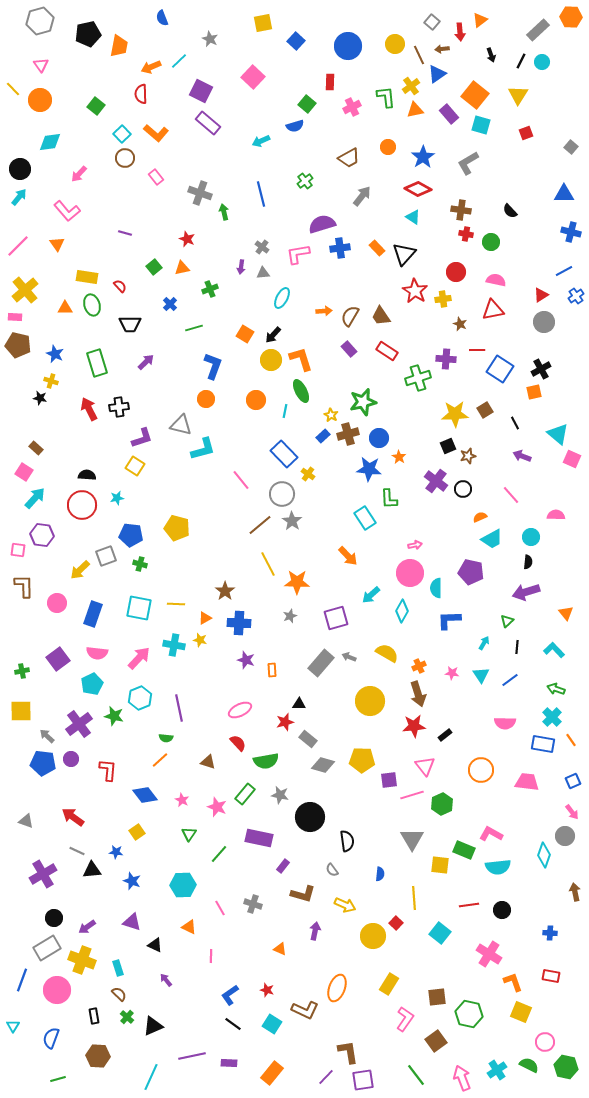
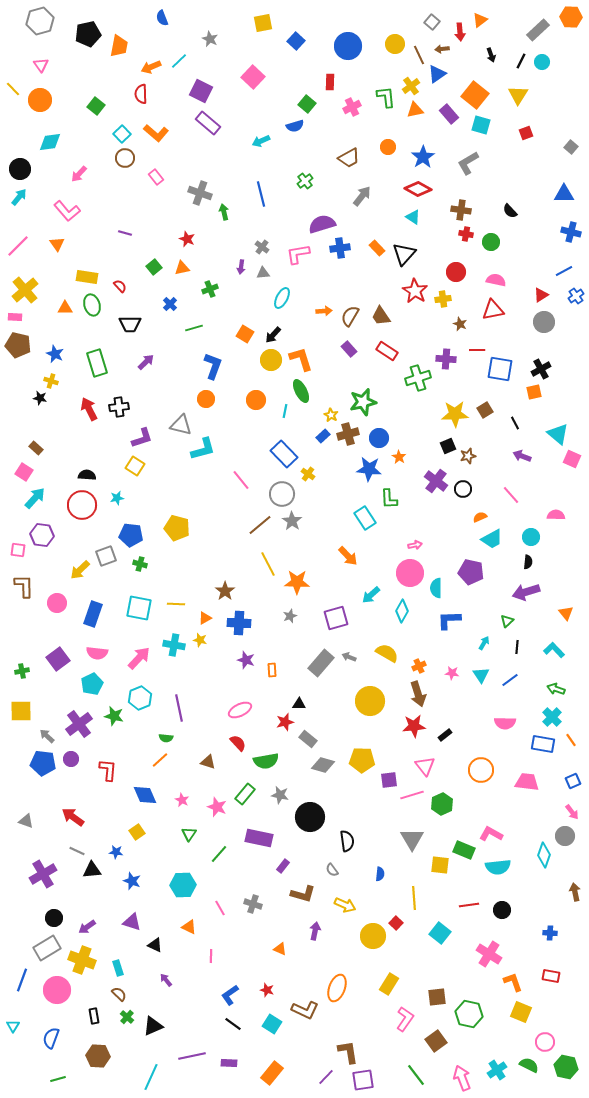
blue square at (500, 369): rotated 24 degrees counterclockwise
blue diamond at (145, 795): rotated 15 degrees clockwise
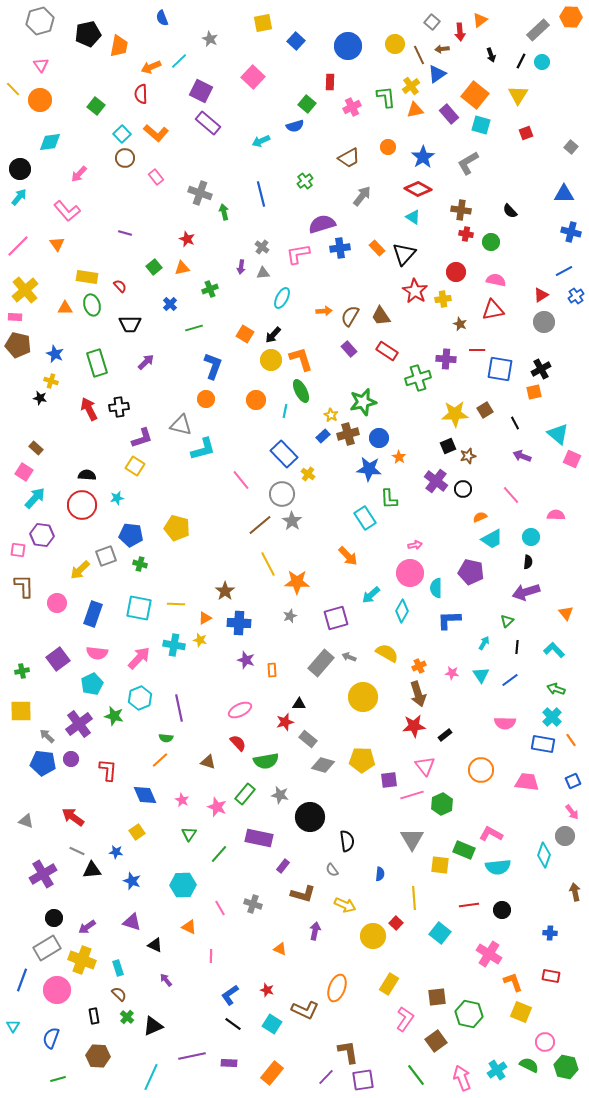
yellow circle at (370, 701): moved 7 px left, 4 px up
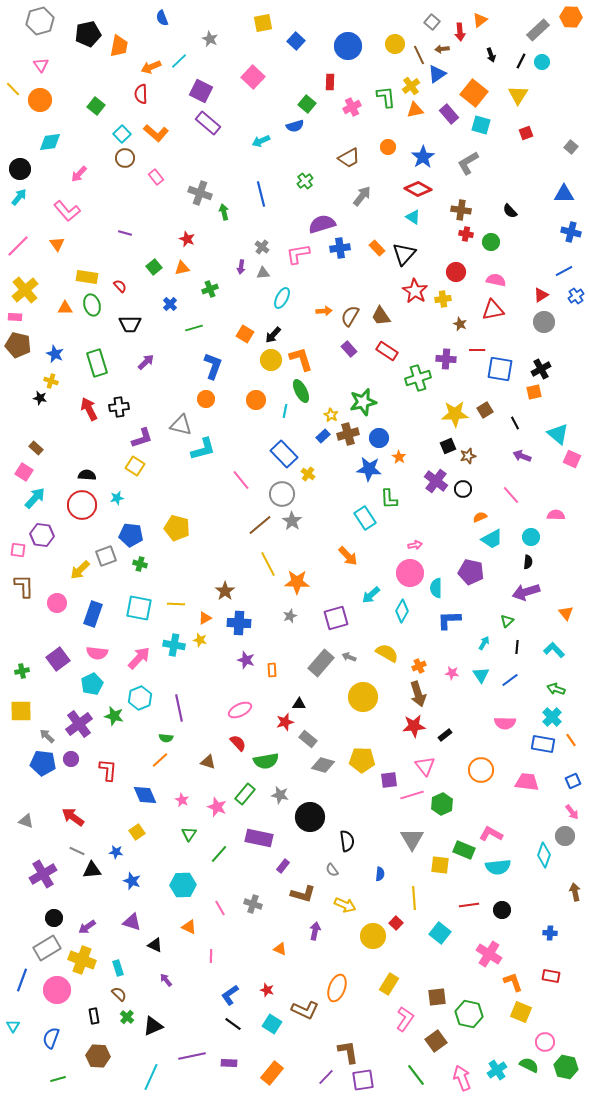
orange square at (475, 95): moved 1 px left, 2 px up
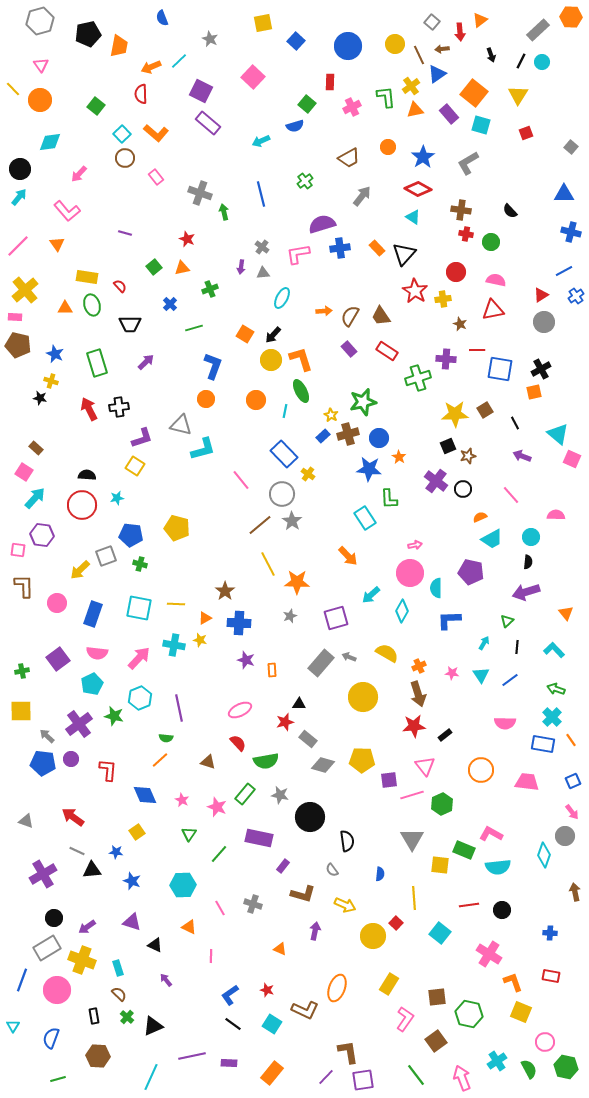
green semicircle at (529, 1065): moved 4 px down; rotated 36 degrees clockwise
cyan cross at (497, 1070): moved 9 px up
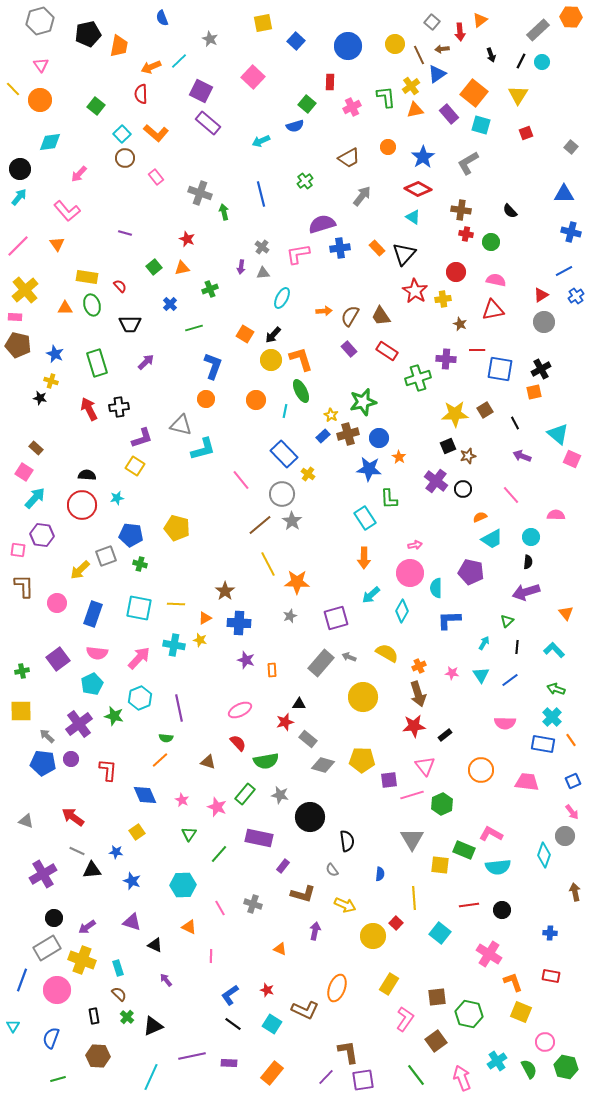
orange arrow at (348, 556): moved 16 px right, 2 px down; rotated 45 degrees clockwise
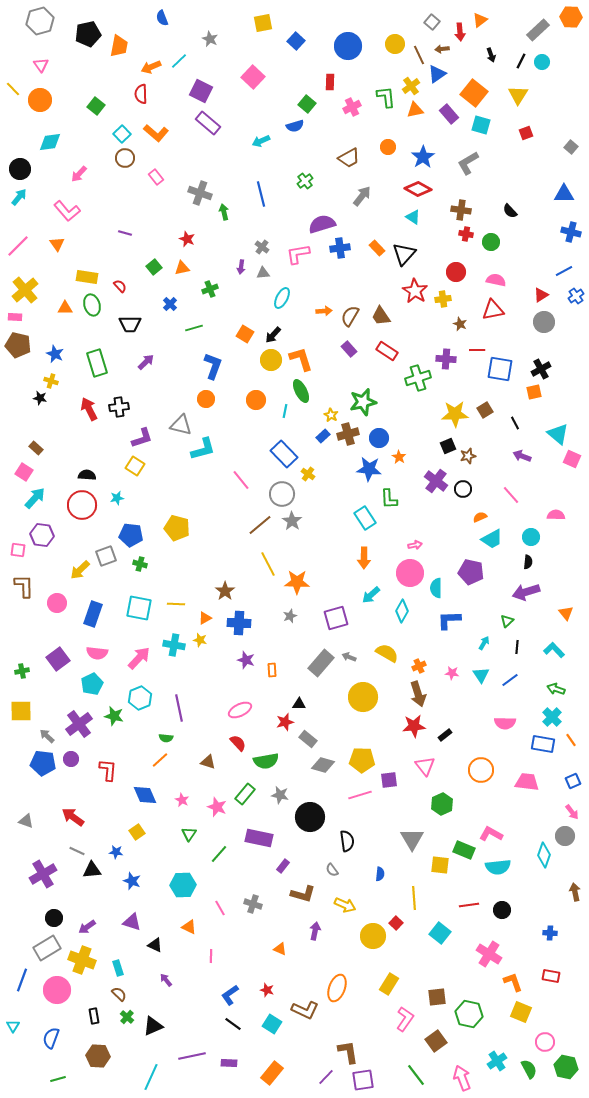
pink line at (412, 795): moved 52 px left
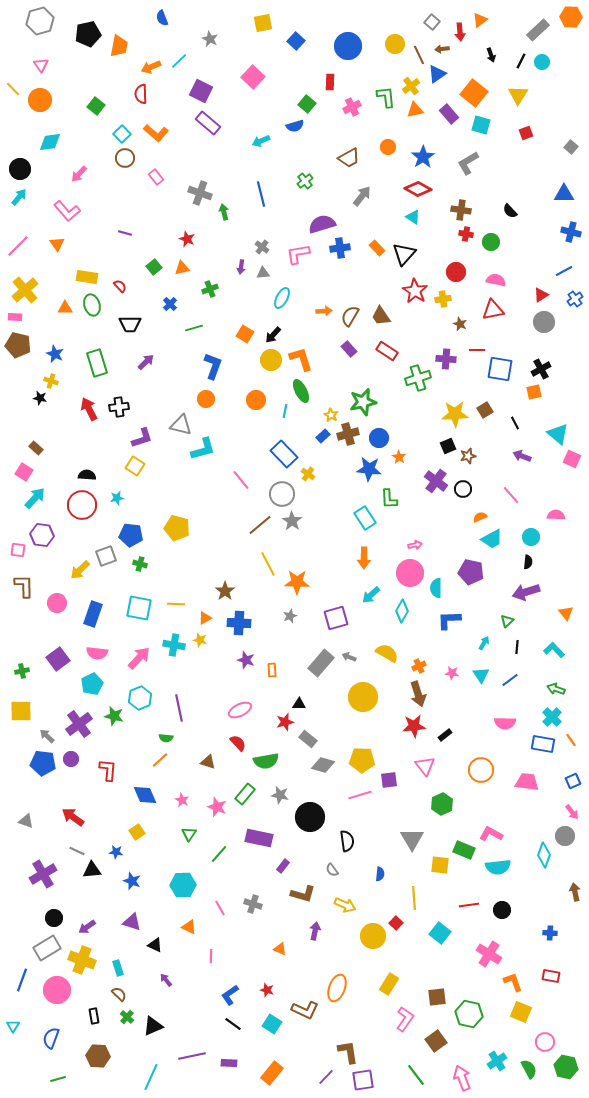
blue cross at (576, 296): moved 1 px left, 3 px down
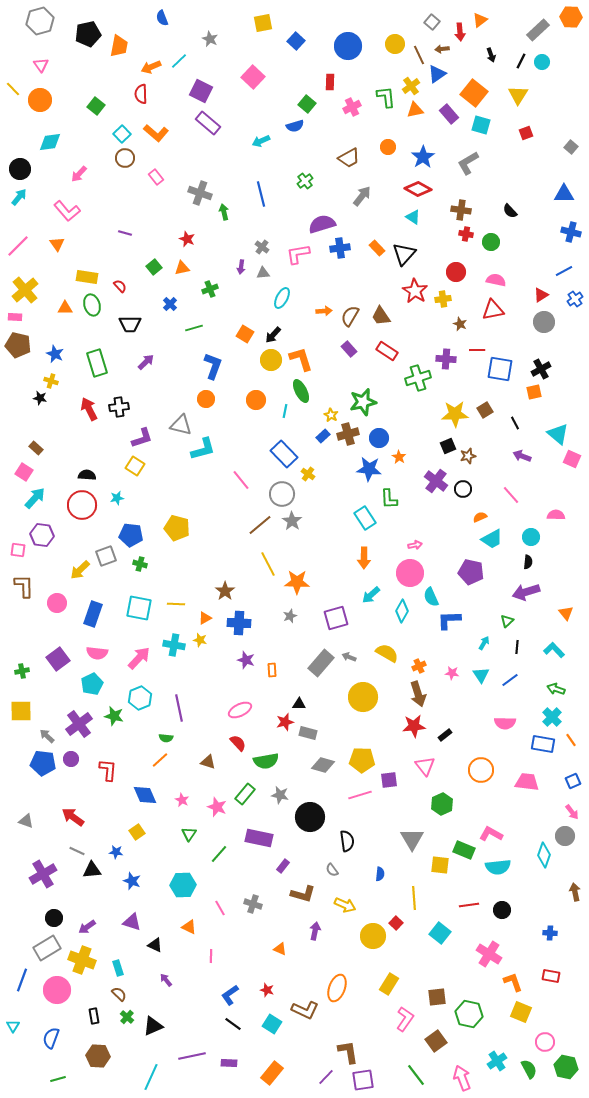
cyan semicircle at (436, 588): moved 5 px left, 9 px down; rotated 24 degrees counterclockwise
gray rectangle at (308, 739): moved 6 px up; rotated 24 degrees counterclockwise
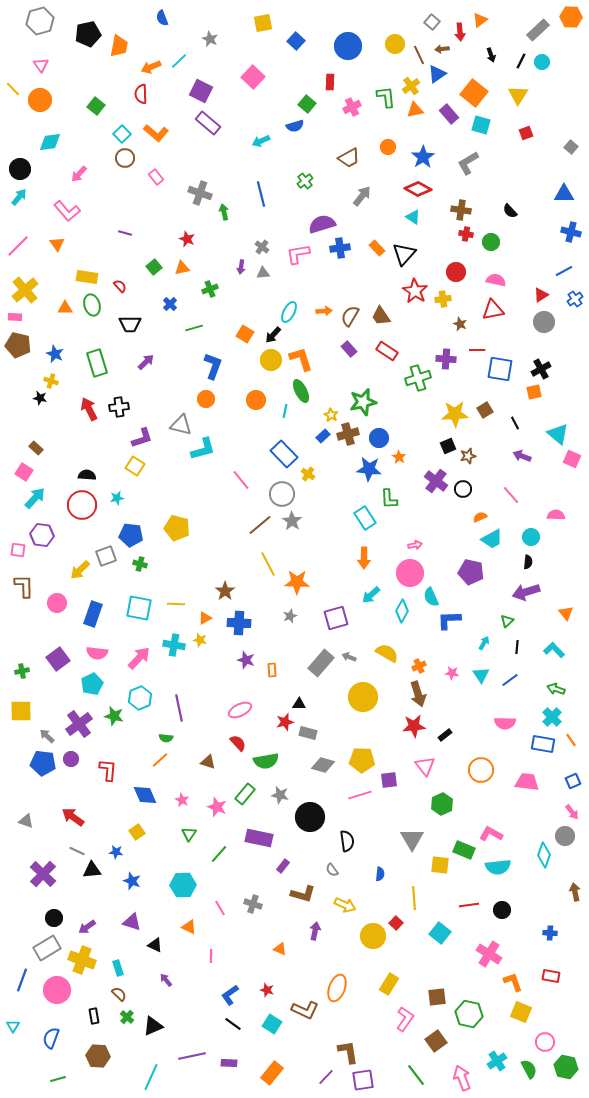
cyan ellipse at (282, 298): moved 7 px right, 14 px down
purple cross at (43, 874): rotated 16 degrees counterclockwise
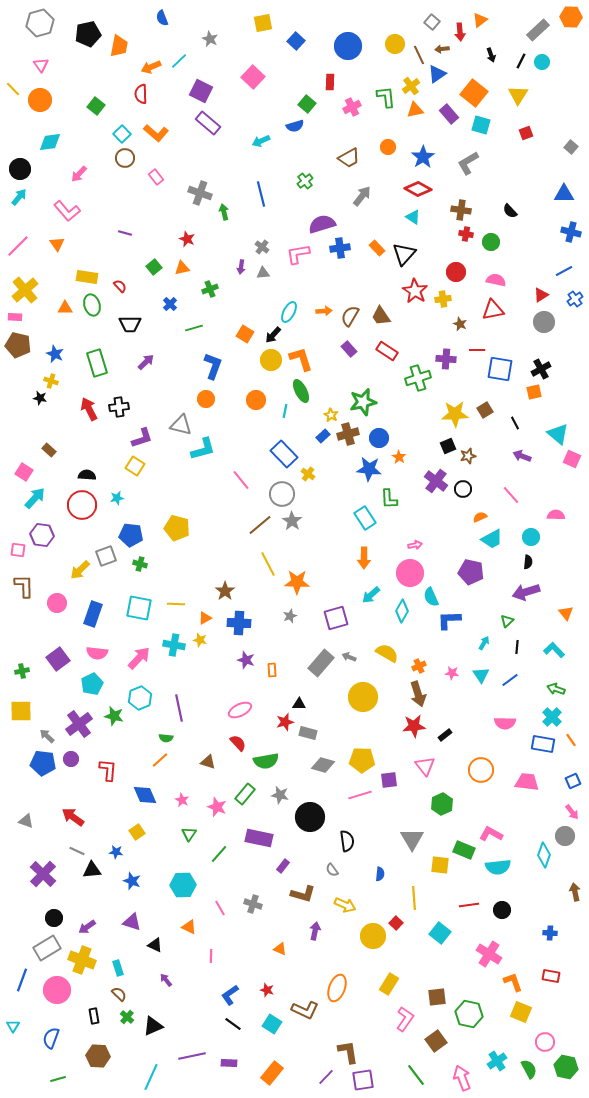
gray hexagon at (40, 21): moved 2 px down
brown rectangle at (36, 448): moved 13 px right, 2 px down
